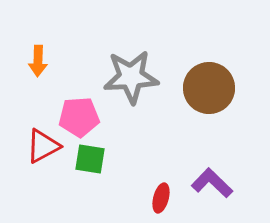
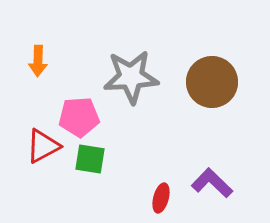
brown circle: moved 3 px right, 6 px up
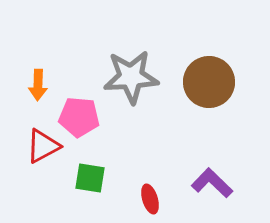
orange arrow: moved 24 px down
brown circle: moved 3 px left
pink pentagon: rotated 9 degrees clockwise
green square: moved 19 px down
red ellipse: moved 11 px left, 1 px down; rotated 32 degrees counterclockwise
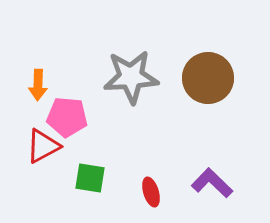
brown circle: moved 1 px left, 4 px up
pink pentagon: moved 12 px left
red ellipse: moved 1 px right, 7 px up
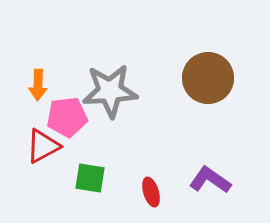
gray star: moved 21 px left, 14 px down
pink pentagon: rotated 12 degrees counterclockwise
purple L-shape: moved 2 px left, 3 px up; rotated 9 degrees counterclockwise
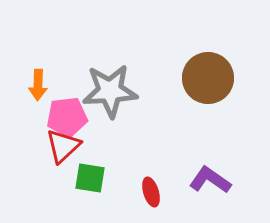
red triangle: moved 20 px right; rotated 15 degrees counterclockwise
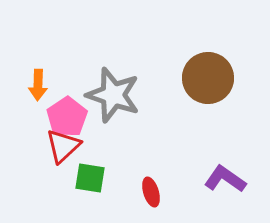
gray star: moved 3 px right, 4 px down; rotated 22 degrees clockwise
pink pentagon: rotated 27 degrees counterclockwise
purple L-shape: moved 15 px right, 1 px up
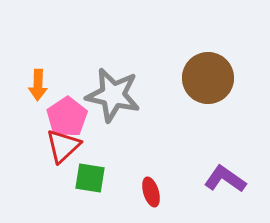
gray star: rotated 6 degrees counterclockwise
